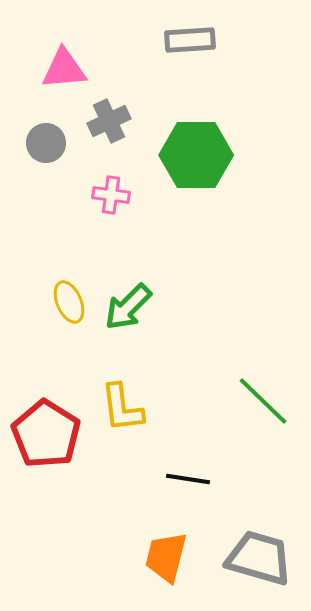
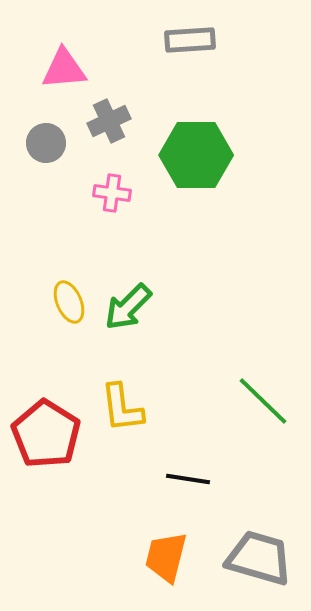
pink cross: moved 1 px right, 2 px up
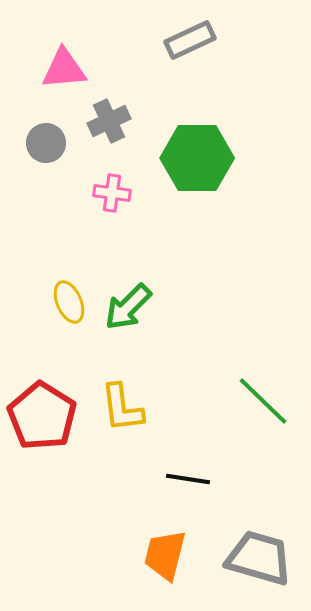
gray rectangle: rotated 21 degrees counterclockwise
green hexagon: moved 1 px right, 3 px down
red pentagon: moved 4 px left, 18 px up
orange trapezoid: moved 1 px left, 2 px up
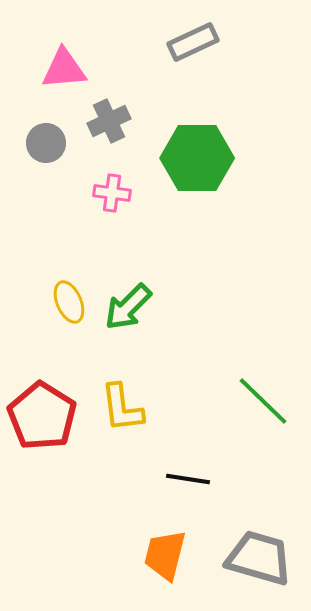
gray rectangle: moved 3 px right, 2 px down
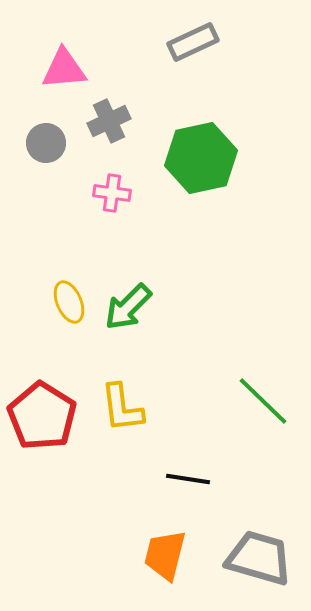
green hexagon: moved 4 px right; rotated 12 degrees counterclockwise
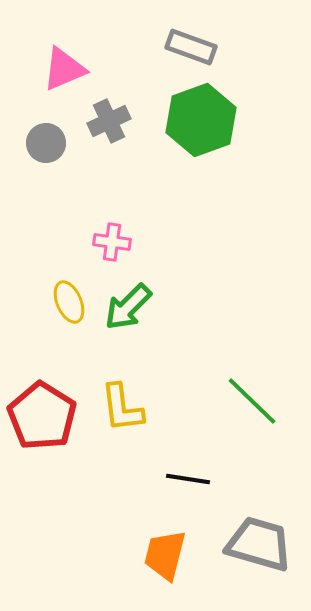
gray rectangle: moved 2 px left, 5 px down; rotated 45 degrees clockwise
pink triangle: rotated 18 degrees counterclockwise
green hexagon: moved 38 px up; rotated 8 degrees counterclockwise
pink cross: moved 49 px down
green line: moved 11 px left
gray trapezoid: moved 14 px up
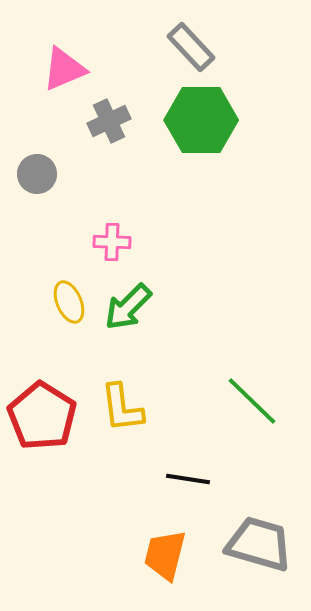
gray rectangle: rotated 27 degrees clockwise
green hexagon: rotated 20 degrees clockwise
gray circle: moved 9 px left, 31 px down
pink cross: rotated 6 degrees counterclockwise
